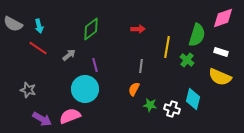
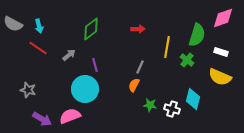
gray line: moved 1 px left, 1 px down; rotated 16 degrees clockwise
orange semicircle: moved 4 px up
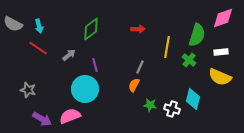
white rectangle: rotated 24 degrees counterclockwise
green cross: moved 2 px right
